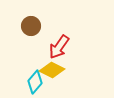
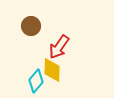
yellow diamond: rotated 65 degrees clockwise
cyan diamond: moved 1 px right, 1 px up
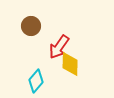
yellow diamond: moved 18 px right, 6 px up
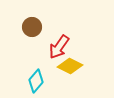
brown circle: moved 1 px right, 1 px down
yellow diamond: moved 2 px down; rotated 65 degrees counterclockwise
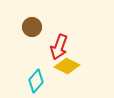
red arrow: rotated 15 degrees counterclockwise
yellow diamond: moved 3 px left
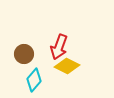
brown circle: moved 8 px left, 27 px down
cyan diamond: moved 2 px left, 1 px up
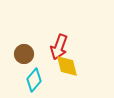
yellow diamond: rotated 50 degrees clockwise
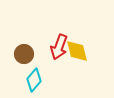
yellow diamond: moved 10 px right, 15 px up
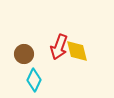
cyan diamond: rotated 15 degrees counterclockwise
